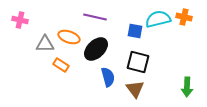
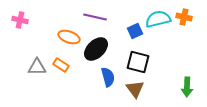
blue square: rotated 35 degrees counterclockwise
gray triangle: moved 8 px left, 23 px down
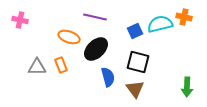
cyan semicircle: moved 2 px right, 5 px down
orange rectangle: rotated 35 degrees clockwise
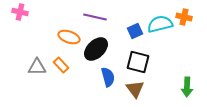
pink cross: moved 8 px up
orange rectangle: rotated 21 degrees counterclockwise
